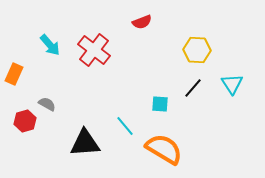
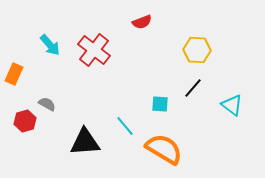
cyan triangle: moved 21 px down; rotated 20 degrees counterclockwise
black triangle: moved 1 px up
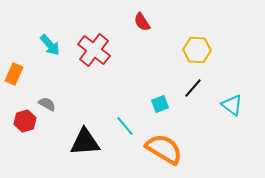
red semicircle: rotated 78 degrees clockwise
cyan square: rotated 24 degrees counterclockwise
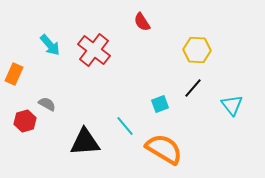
cyan triangle: rotated 15 degrees clockwise
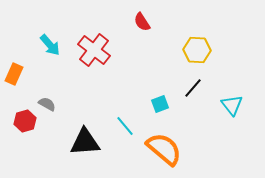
orange semicircle: rotated 9 degrees clockwise
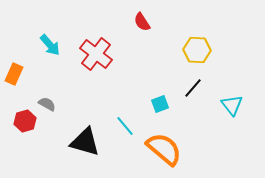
red cross: moved 2 px right, 4 px down
black triangle: rotated 20 degrees clockwise
